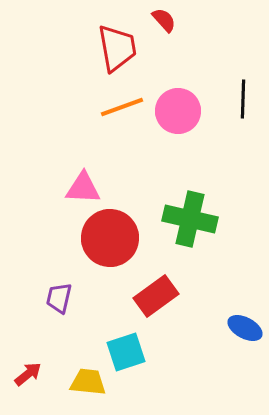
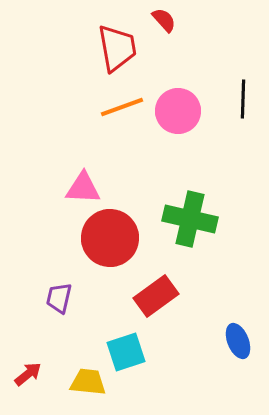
blue ellipse: moved 7 px left, 13 px down; rotated 40 degrees clockwise
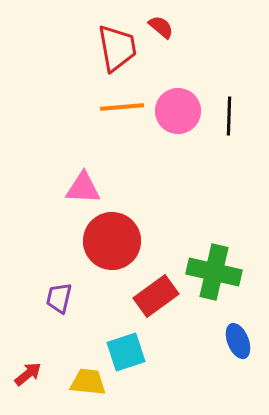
red semicircle: moved 3 px left, 7 px down; rotated 8 degrees counterclockwise
black line: moved 14 px left, 17 px down
orange line: rotated 15 degrees clockwise
green cross: moved 24 px right, 53 px down
red circle: moved 2 px right, 3 px down
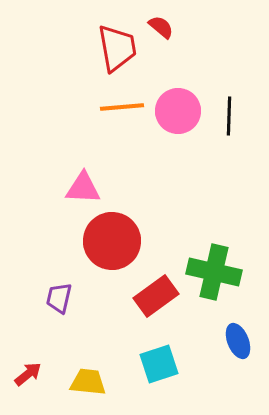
cyan square: moved 33 px right, 12 px down
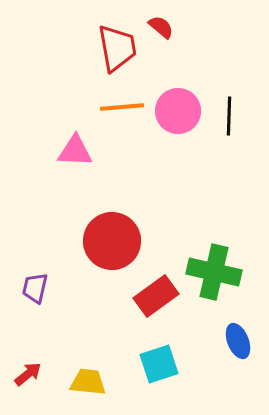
pink triangle: moved 8 px left, 37 px up
purple trapezoid: moved 24 px left, 10 px up
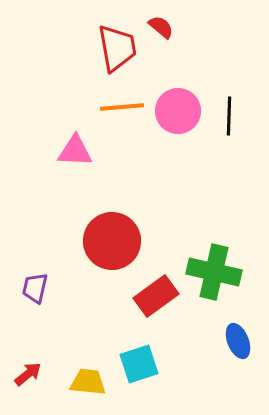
cyan square: moved 20 px left
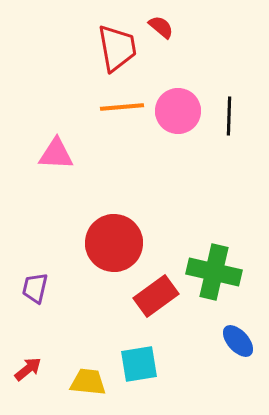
pink triangle: moved 19 px left, 3 px down
red circle: moved 2 px right, 2 px down
blue ellipse: rotated 20 degrees counterclockwise
cyan square: rotated 9 degrees clockwise
red arrow: moved 5 px up
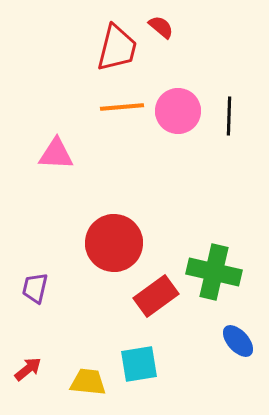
red trapezoid: rotated 24 degrees clockwise
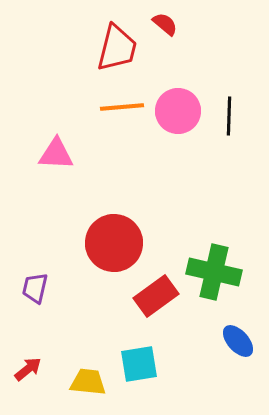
red semicircle: moved 4 px right, 3 px up
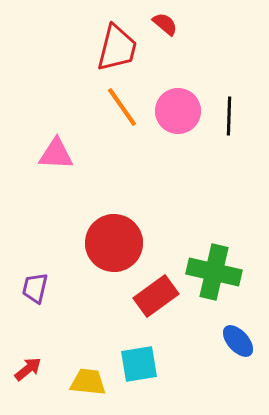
orange line: rotated 60 degrees clockwise
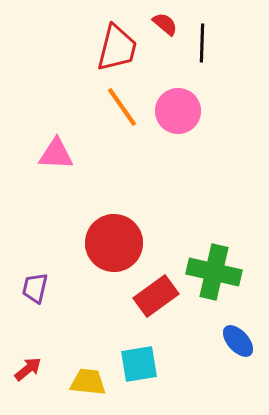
black line: moved 27 px left, 73 px up
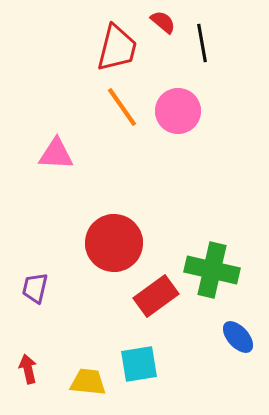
red semicircle: moved 2 px left, 2 px up
black line: rotated 12 degrees counterclockwise
green cross: moved 2 px left, 2 px up
blue ellipse: moved 4 px up
red arrow: rotated 64 degrees counterclockwise
